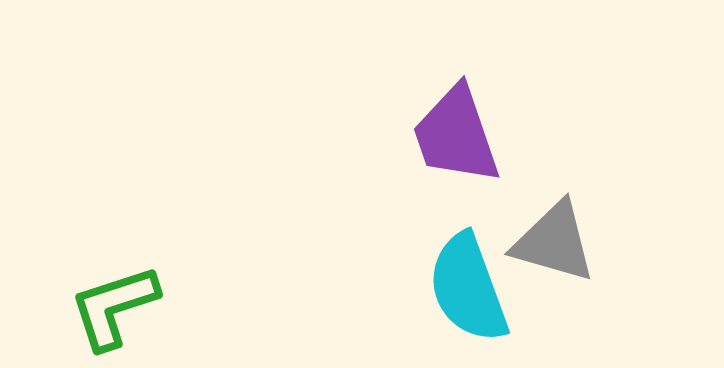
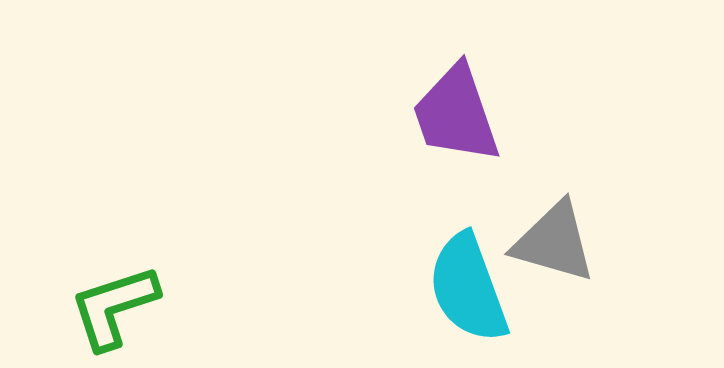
purple trapezoid: moved 21 px up
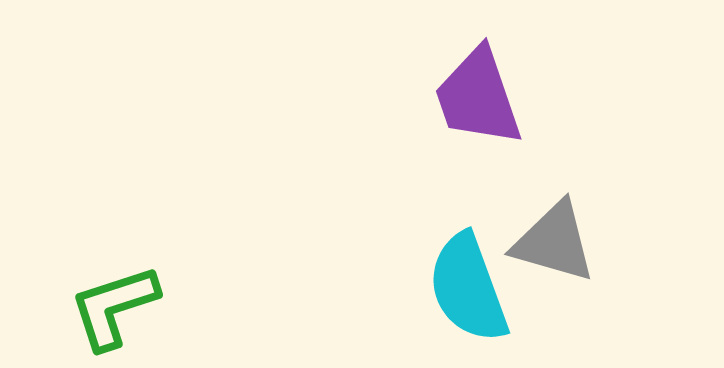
purple trapezoid: moved 22 px right, 17 px up
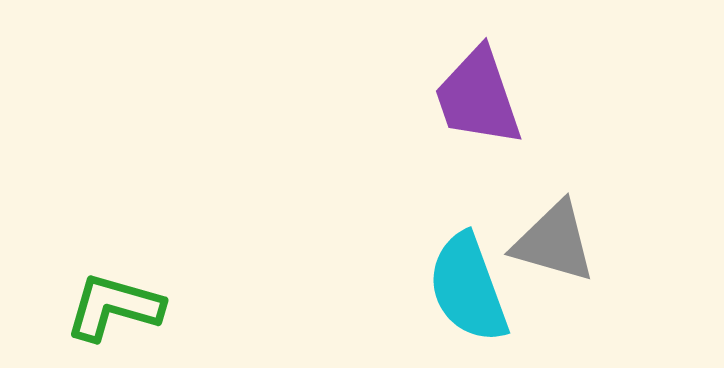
green L-shape: rotated 34 degrees clockwise
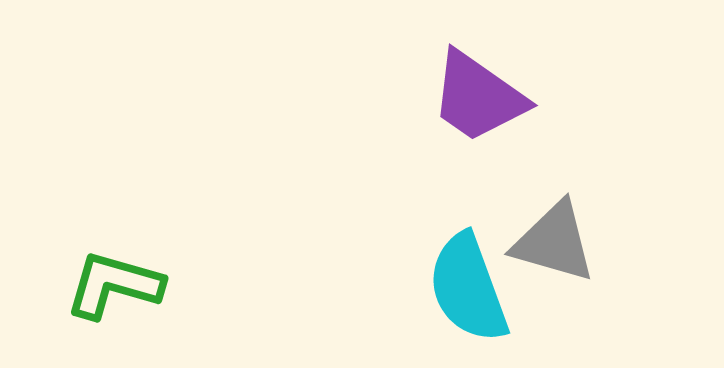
purple trapezoid: rotated 36 degrees counterclockwise
green L-shape: moved 22 px up
